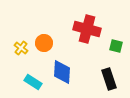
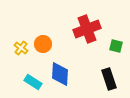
red cross: rotated 36 degrees counterclockwise
orange circle: moved 1 px left, 1 px down
blue diamond: moved 2 px left, 2 px down
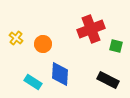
red cross: moved 4 px right
yellow cross: moved 5 px left, 10 px up
black rectangle: moved 1 px left, 1 px down; rotated 45 degrees counterclockwise
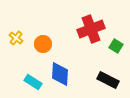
green square: rotated 16 degrees clockwise
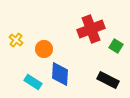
yellow cross: moved 2 px down
orange circle: moved 1 px right, 5 px down
